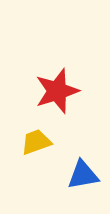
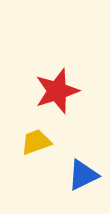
blue triangle: rotated 16 degrees counterclockwise
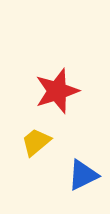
yellow trapezoid: rotated 20 degrees counterclockwise
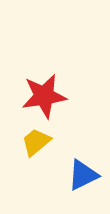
red star: moved 13 px left, 5 px down; rotated 9 degrees clockwise
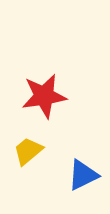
yellow trapezoid: moved 8 px left, 9 px down
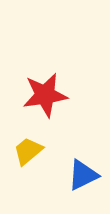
red star: moved 1 px right, 1 px up
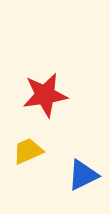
yellow trapezoid: rotated 16 degrees clockwise
